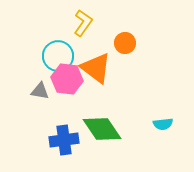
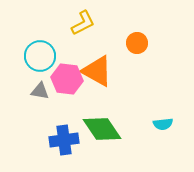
yellow L-shape: rotated 28 degrees clockwise
orange circle: moved 12 px right
cyan circle: moved 18 px left
orange triangle: moved 1 px right, 3 px down; rotated 8 degrees counterclockwise
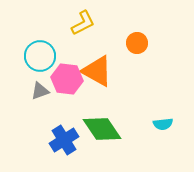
gray triangle: rotated 30 degrees counterclockwise
blue cross: rotated 24 degrees counterclockwise
